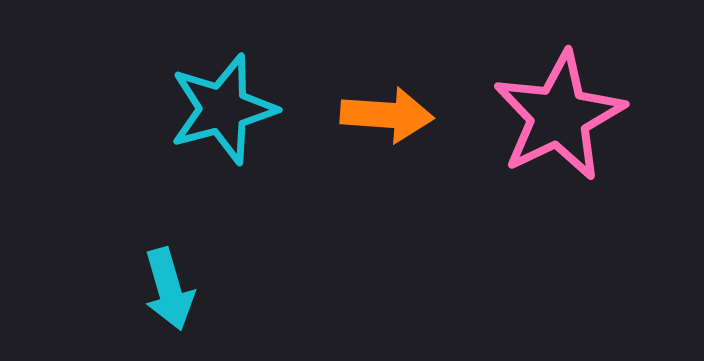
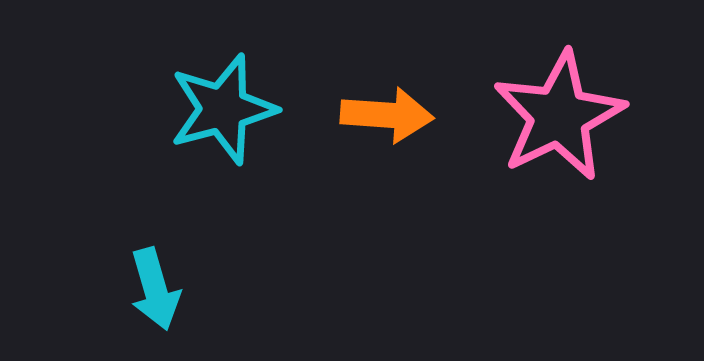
cyan arrow: moved 14 px left
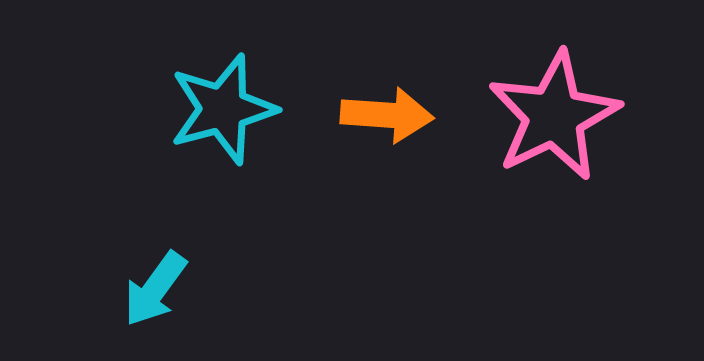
pink star: moved 5 px left
cyan arrow: rotated 52 degrees clockwise
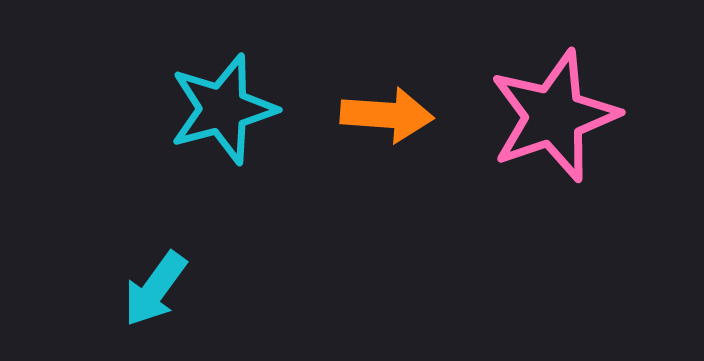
pink star: rotated 7 degrees clockwise
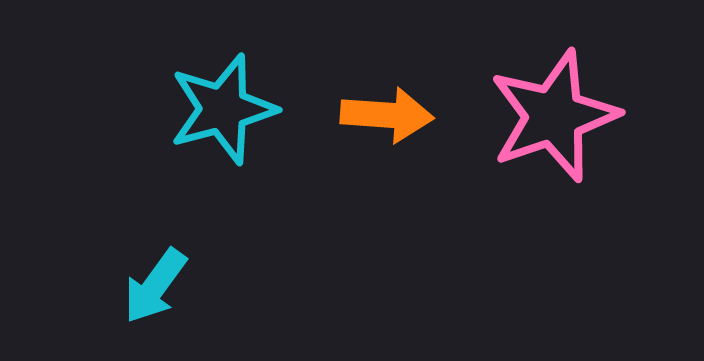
cyan arrow: moved 3 px up
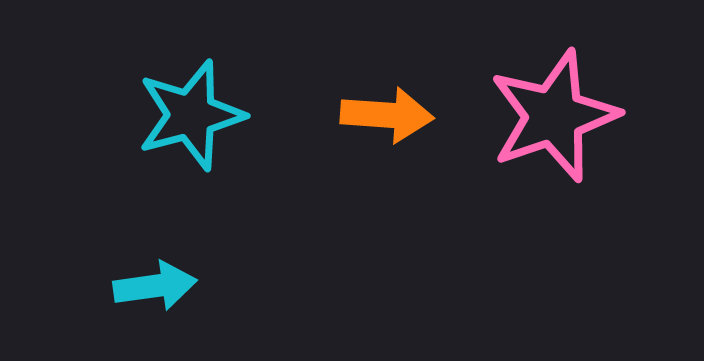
cyan star: moved 32 px left, 6 px down
cyan arrow: rotated 134 degrees counterclockwise
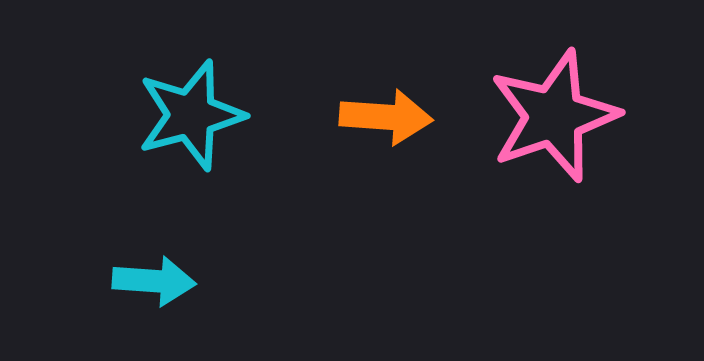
orange arrow: moved 1 px left, 2 px down
cyan arrow: moved 1 px left, 5 px up; rotated 12 degrees clockwise
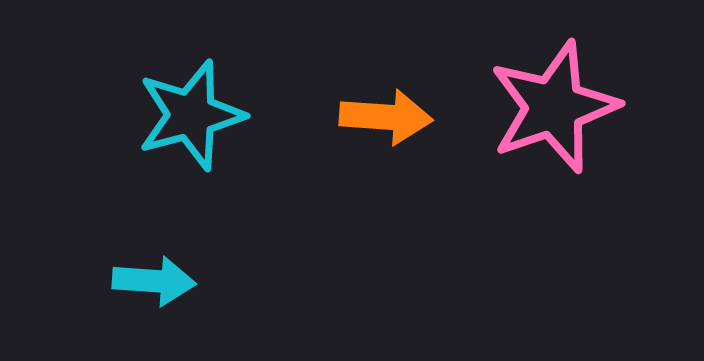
pink star: moved 9 px up
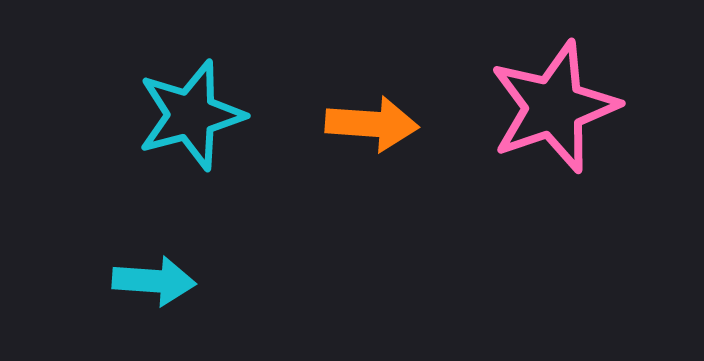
orange arrow: moved 14 px left, 7 px down
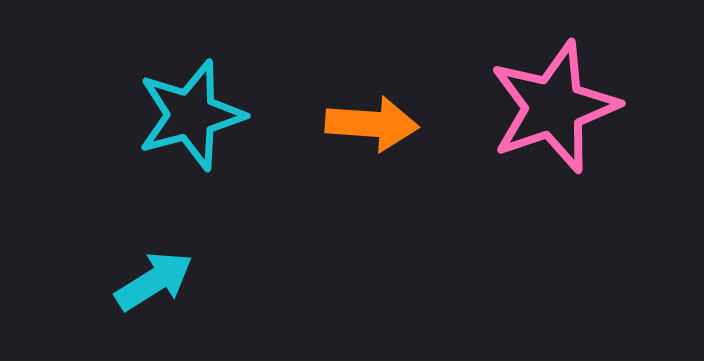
cyan arrow: rotated 36 degrees counterclockwise
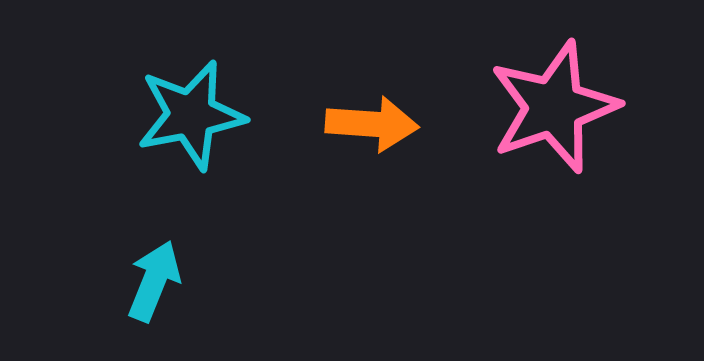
cyan star: rotated 4 degrees clockwise
cyan arrow: rotated 36 degrees counterclockwise
